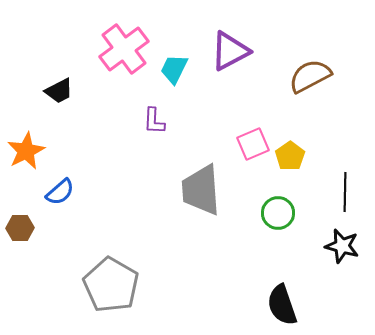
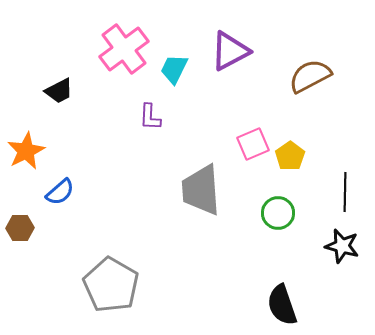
purple L-shape: moved 4 px left, 4 px up
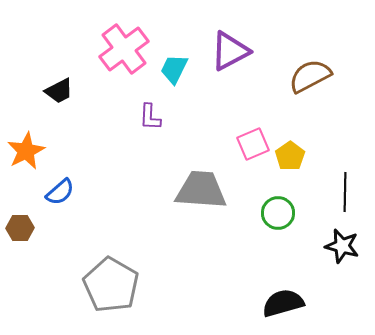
gray trapezoid: rotated 98 degrees clockwise
black semicircle: moved 1 px right, 2 px up; rotated 93 degrees clockwise
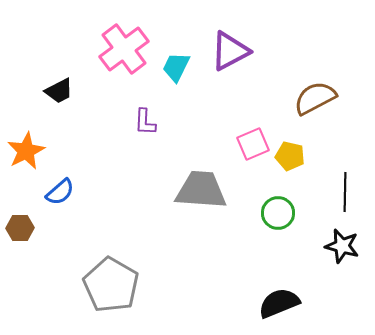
cyan trapezoid: moved 2 px right, 2 px up
brown semicircle: moved 5 px right, 22 px down
purple L-shape: moved 5 px left, 5 px down
yellow pentagon: rotated 24 degrees counterclockwise
black semicircle: moved 4 px left; rotated 6 degrees counterclockwise
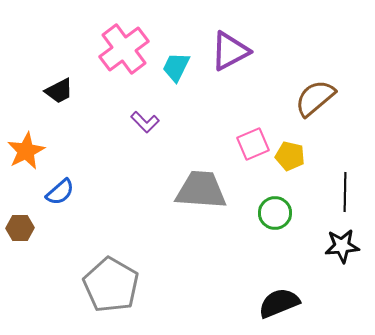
brown semicircle: rotated 12 degrees counterclockwise
purple L-shape: rotated 48 degrees counterclockwise
green circle: moved 3 px left
black star: rotated 20 degrees counterclockwise
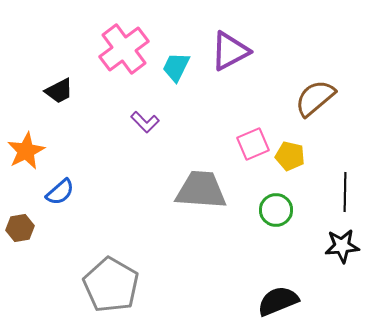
green circle: moved 1 px right, 3 px up
brown hexagon: rotated 8 degrees counterclockwise
black semicircle: moved 1 px left, 2 px up
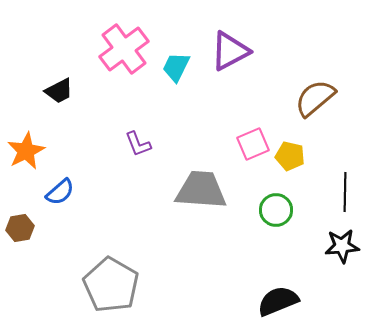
purple L-shape: moved 7 px left, 22 px down; rotated 24 degrees clockwise
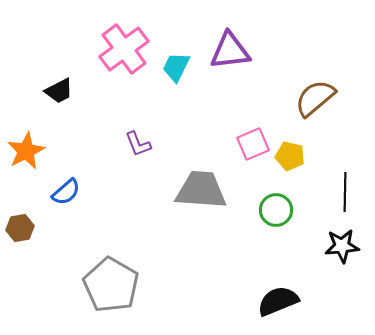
purple triangle: rotated 21 degrees clockwise
blue semicircle: moved 6 px right
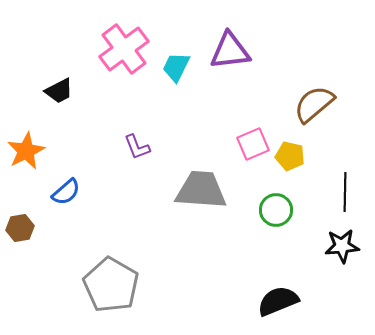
brown semicircle: moved 1 px left, 6 px down
purple L-shape: moved 1 px left, 3 px down
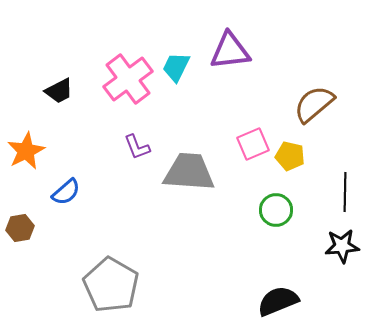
pink cross: moved 4 px right, 30 px down
gray trapezoid: moved 12 px left, 18 px up
